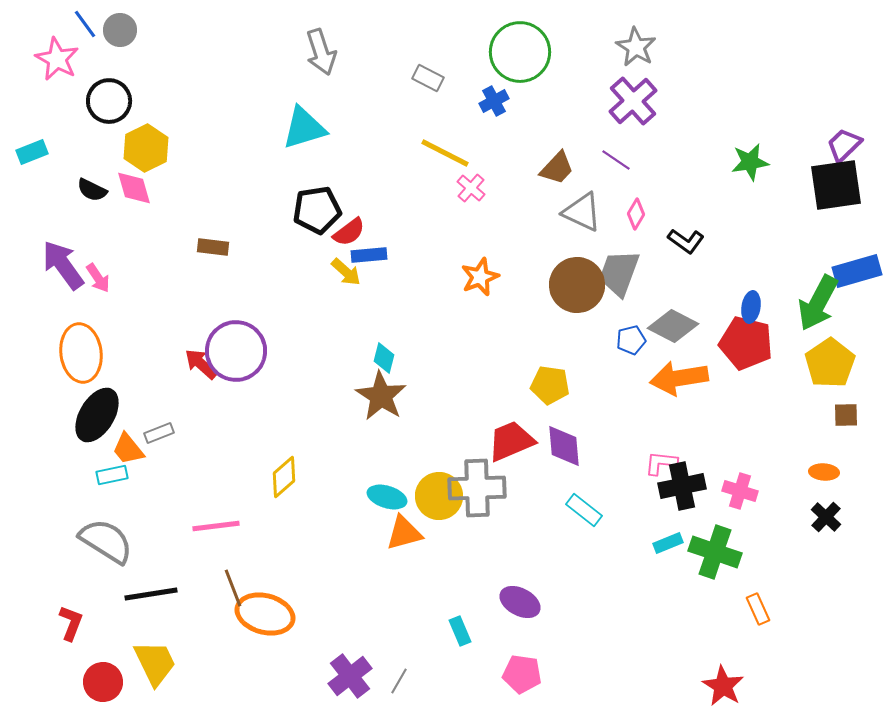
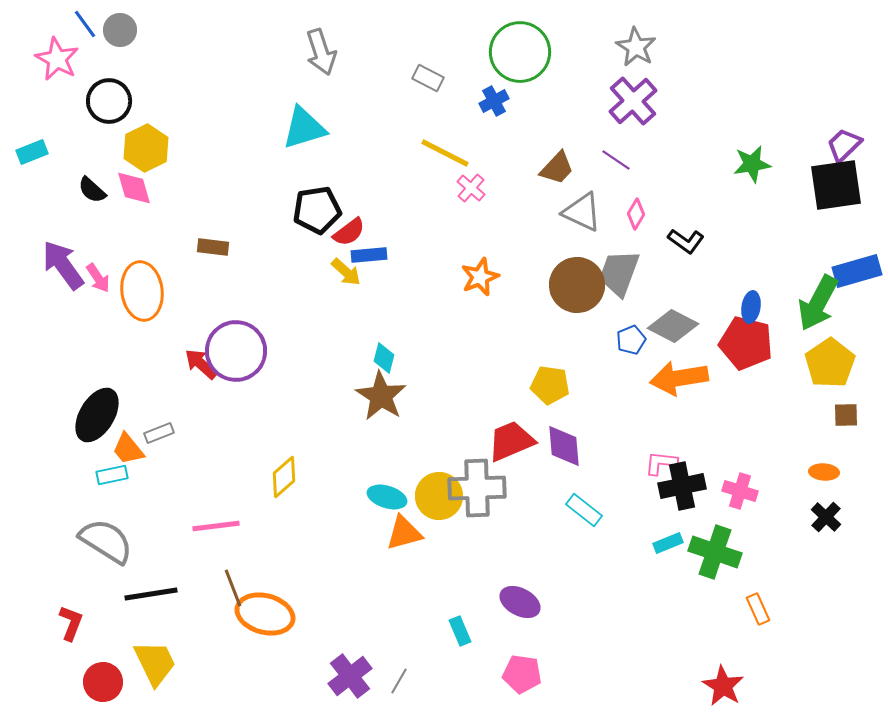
green star at (750, 162): moved 2 px right, 2 px down
black semicircle at (92, 190): rotated 16 degrees clockwise
blue pentagon at (631, 340): rotated 8 degrees counterclockwise
orange ellipse at (81, 353): moved 61 px right, 62 px up
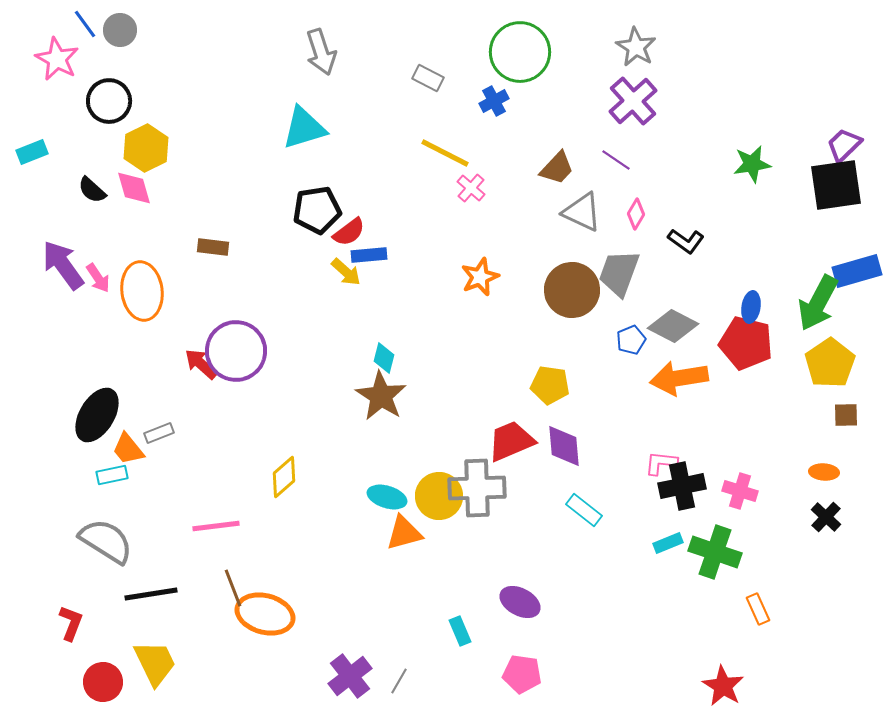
brown circle at (577, 285): moved 5 px left, 5 px down
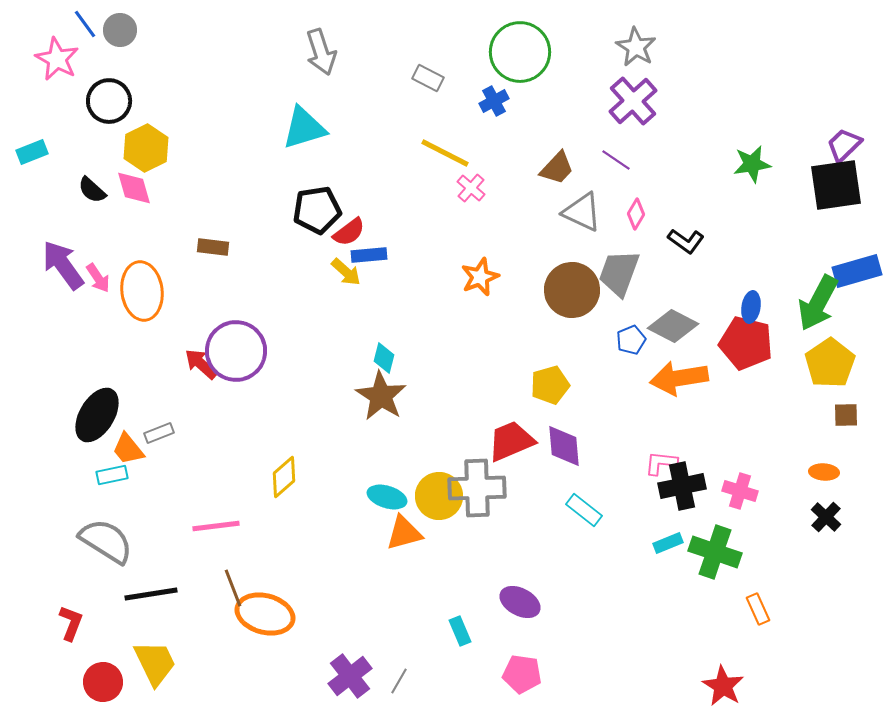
yellow pentagon at (550, 385): rotated 24 degrees counterclockwise
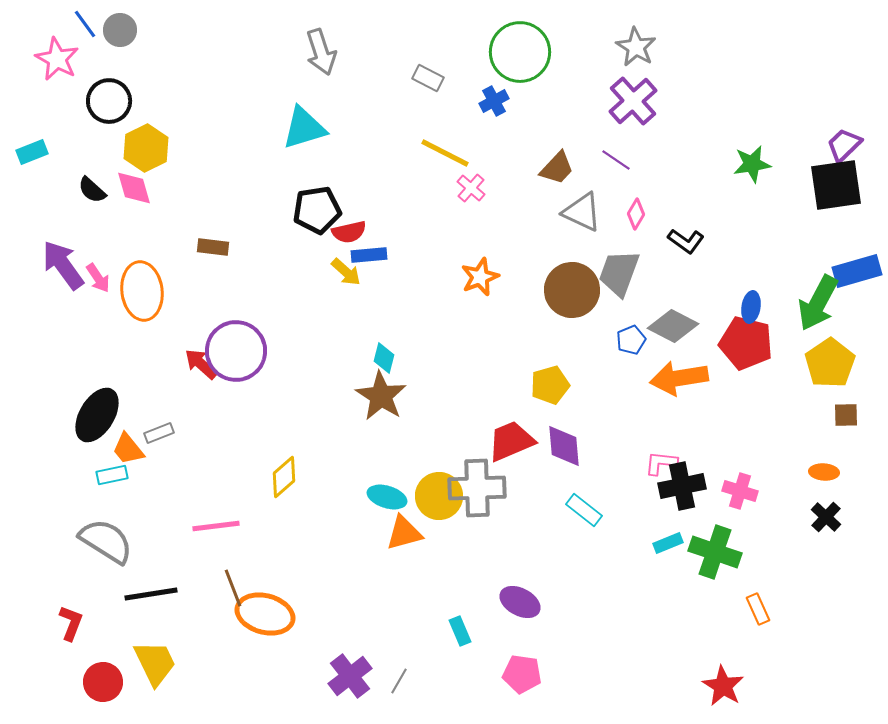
red semicircle at (349, 232): rotated 24 degrees clockwise
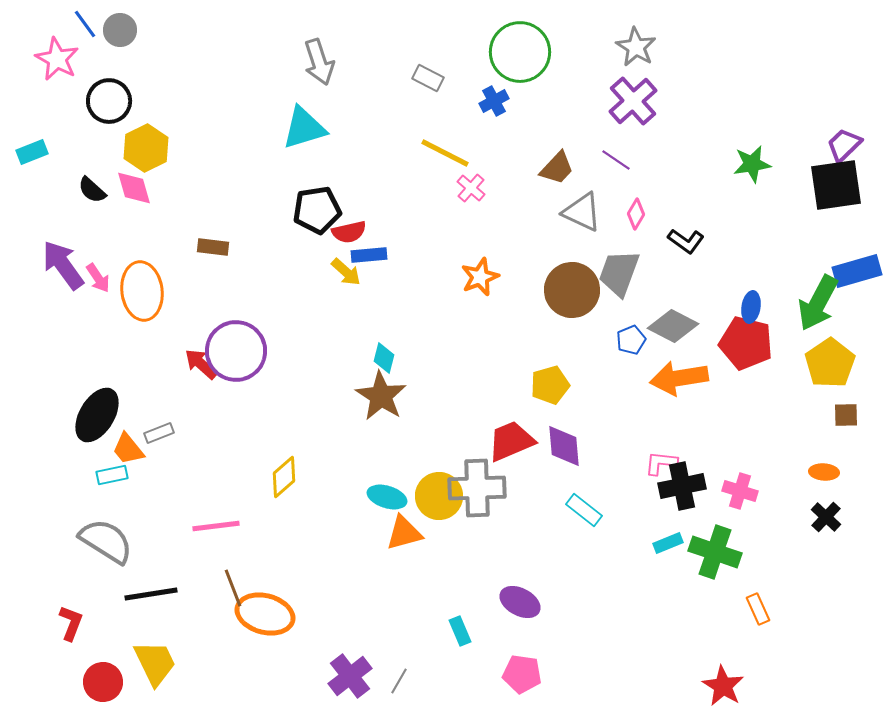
gray arrow at (321, 52): moved 2 px left, 10 px down
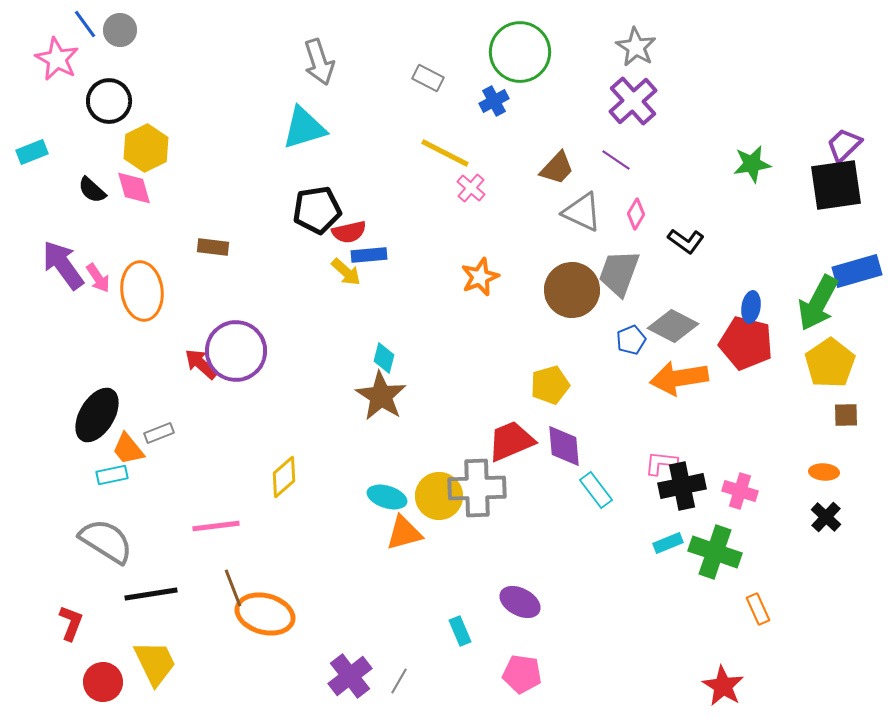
cyan rectangle at (584, 510): moved 12 px right, 20 px up; rotated 15 degrees clockwise
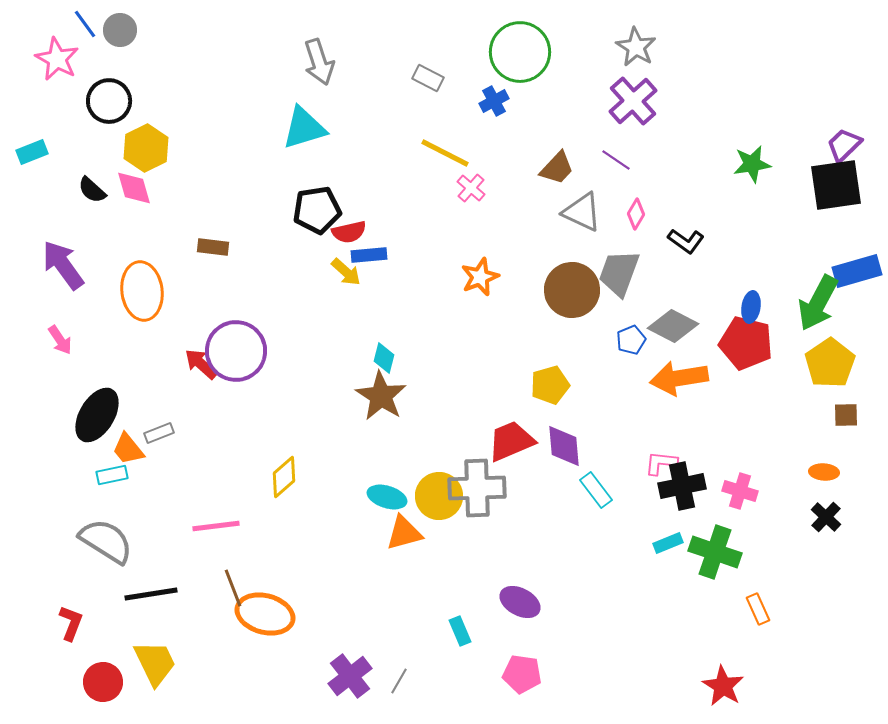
pink arrow at (98, 278): moved 38 px left, 62 px down
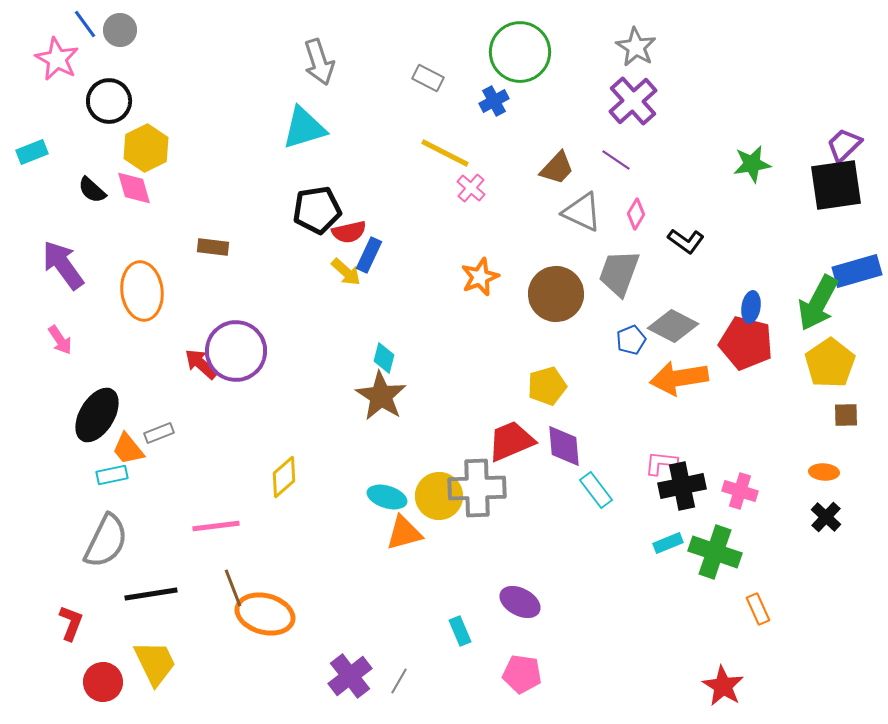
blue rectangle at (369, 255): rotated 60 degrees counterclockwise
brown circle at (572, 290): moved 16 px left, 4 px down
yellow pentagon at (550, 385): moved 3 px left, 1 px down
gray semicircle at (106, 541): rotated 84 degrees clockwise
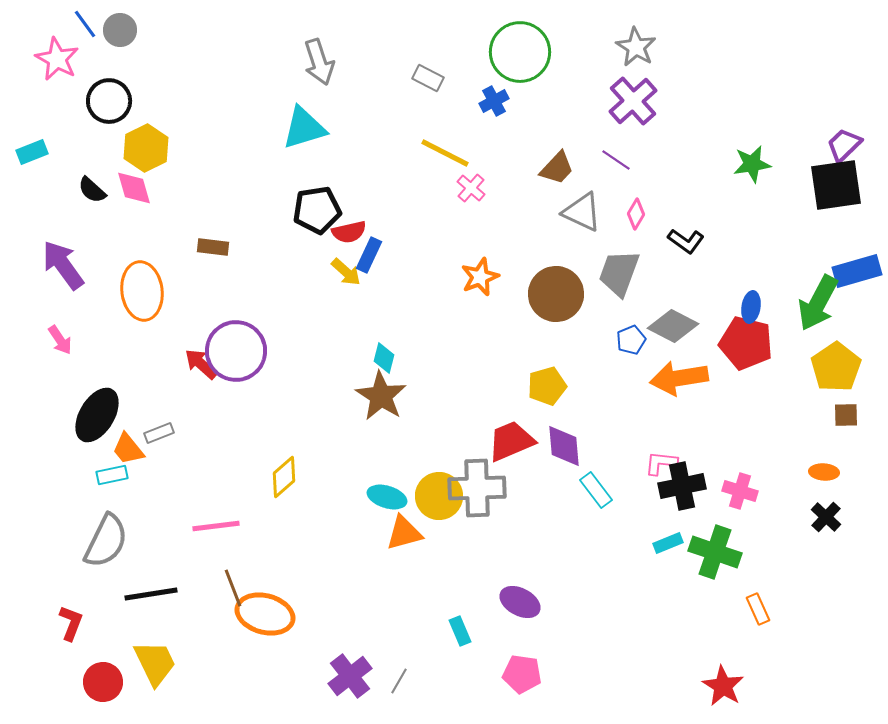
yellow pentagon at (830, 363): moved 6 px right, 4 px down
